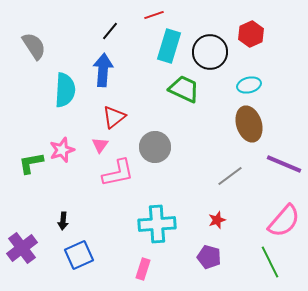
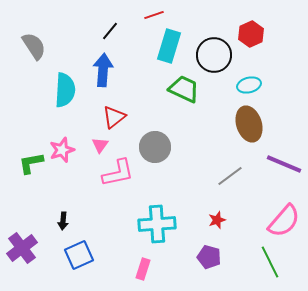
black circle: moved 4 px right, 3 px down
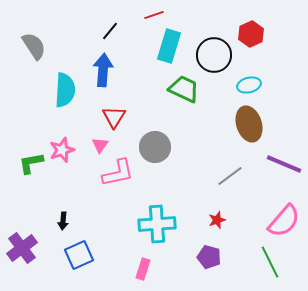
red triangle: rotated 20 degrees counterclockwise
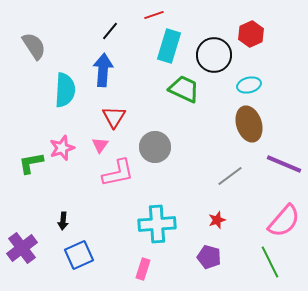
pink star: moved 2 px up
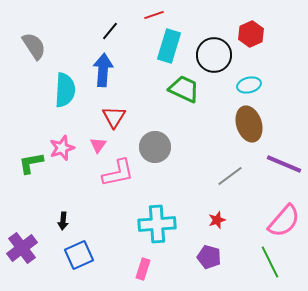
pink triangle: moved 2 px left
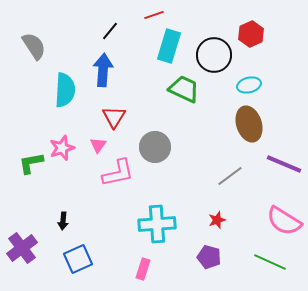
pink semicircle: rotated 81 degrees clockwise
blue square: moved 1 px left, 4 px down
green line: rotated 40 degrees counterclockwise
